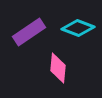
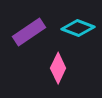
pink diamond: rotated 20 degrees clockwise
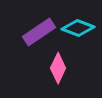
purple rectangle: moved 10 px right
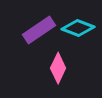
purple rectangle: moved 2 px up
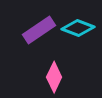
pink diamond: moved 4 px left, 9 px down
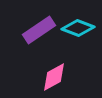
pink diamond: rotated 36 degrees clockwise
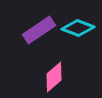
pink diamond: rotated 12 degrees counterclockwise
